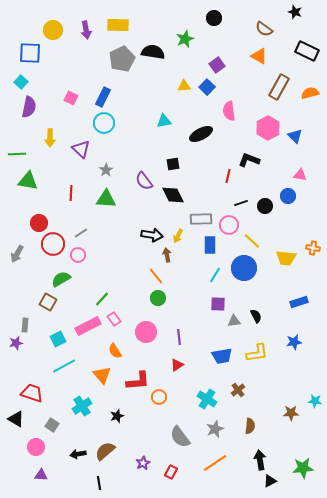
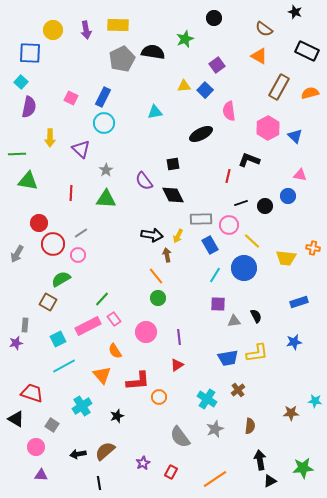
blue square at (207, 87): moved 2 px left, 3 px down
cyan triangle at (164, 121): moved 9 px left, 9 px up
blue rectangle at (210, 245): rotated 30 degrees counterclockwise
blue trapezoid at (222, 356): moved 6 px right, 2 px down
orange line at (215, 463): moved 16 px down
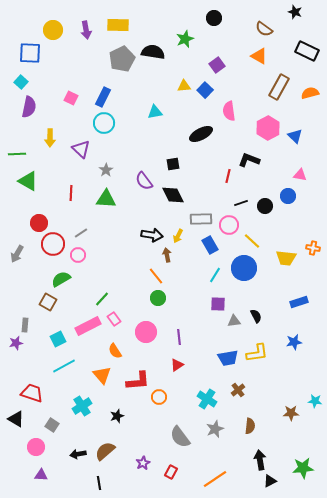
green triangle at (28, 181): rotated 20 degrees clockwise
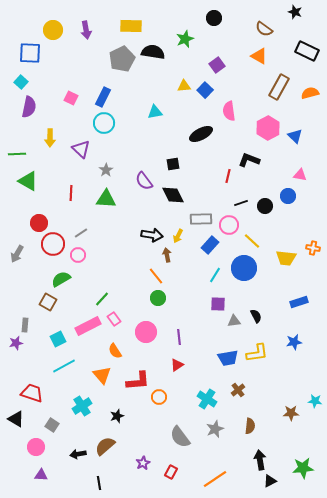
yellow rectangle at (118, 25): moved 13 px right, 1 px down
blue rectangle at (210, 245): rotated 72 degrees clockwise
brown semicircle at (105, 451): moved 5 px up
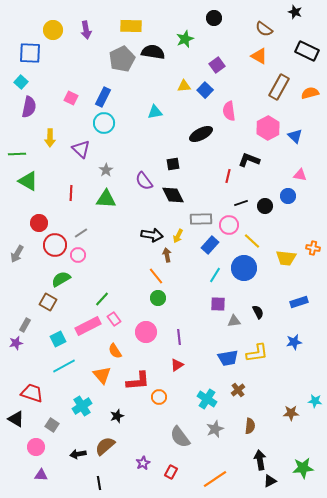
red circle at (53, 244): moved 2 px right, 1 px down
black semicircle at (256, 316): moved 2 px right, 4 px up
gray rectangle at (25, 325): rotated 24 degrees clockwise
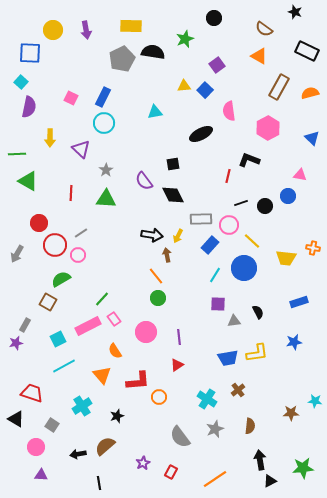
blue triangle at (295, 136): moved 17 px right, 2 px down
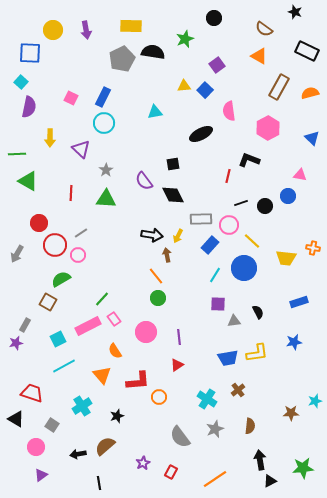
cyan star at (315, 401): rotated 24 degrees counterclockwise
purple triangle at (41, 475): rotated 40 degrees counterclockwise
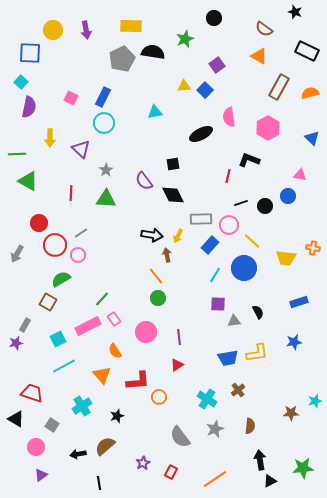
pink semicircle at (229, 111): moved 6 px down
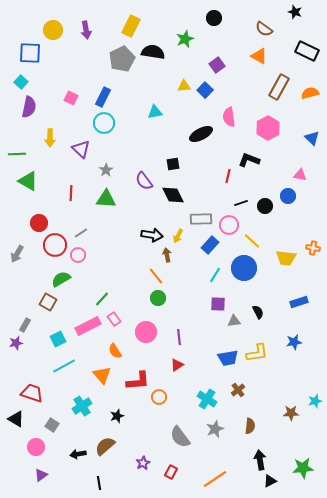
yellow rectangle at (131, 26): rotated 65 degrees counterclockwise
